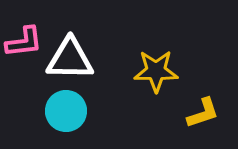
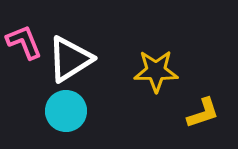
pink L-shape: rotated 105 degrees counterclockwise
white triangle: rotated 33 degrees counterclockwise
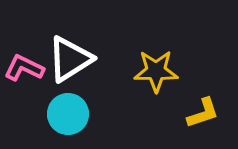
pink L-shape: moved 26 px down; rotated 42 degrees counterclockwise
cyan circle: moved 2 px right, 3 px down
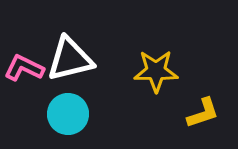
white triangle: rotated 18 degrees clockwise
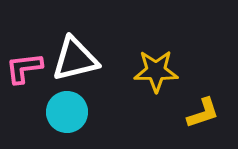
white triangle: moved 5 px right
pink L-shape: rotated 33 degrees counterclockwise
cyan circle: moved 1 px left, 2 px up
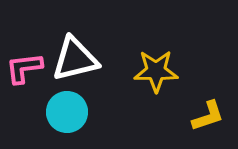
yellow L-shape: moved 5 px right, 3 px down
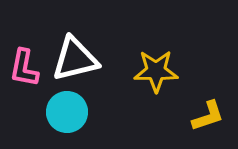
pink L-shape: rotated 72 degrees counterclockwise
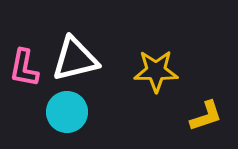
yellow L-shape: moved 2 px left
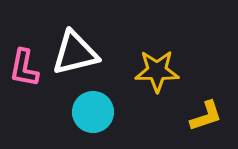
white triangle: moved 6 px up
yellow star: moved 1 px right
cyan circle: moved 26 px right
